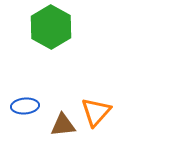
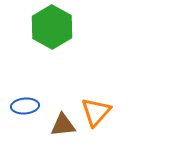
green hexagon: moved 1 px right
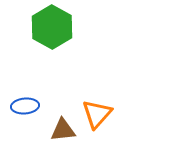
orange triangle: moved 1 px right, 2 px down
brown triangle: moved 5 px down
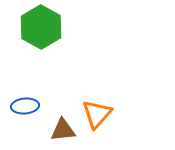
green hexagon: moved 11 px left
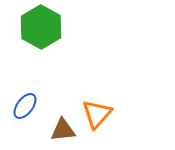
blue ellipse: rotated 48 degrees counterclockwise
